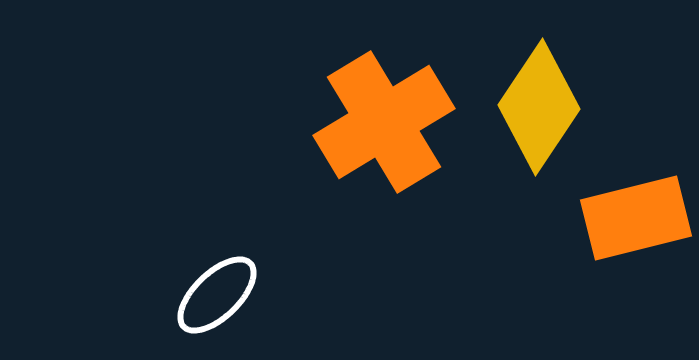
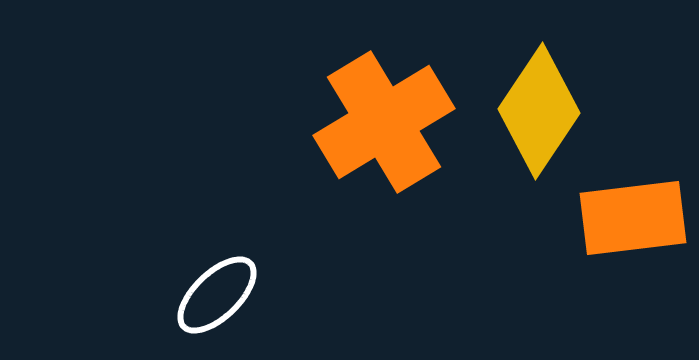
yellow diamond: moved 4 px down
orange rectangle: moved 3 px left; rotated 7 degrees clockwise
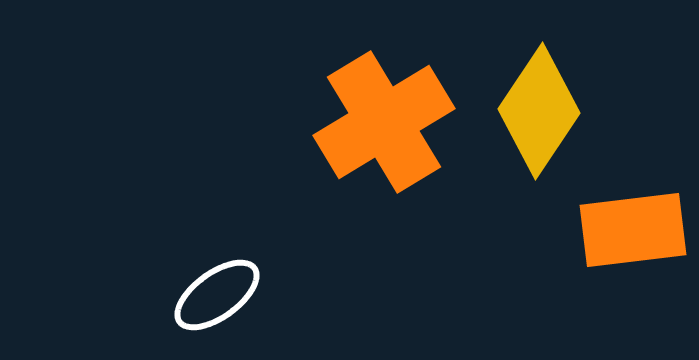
orange rectangle: moved 12 px down
white ellipse: rotated 8 degrees clockwise
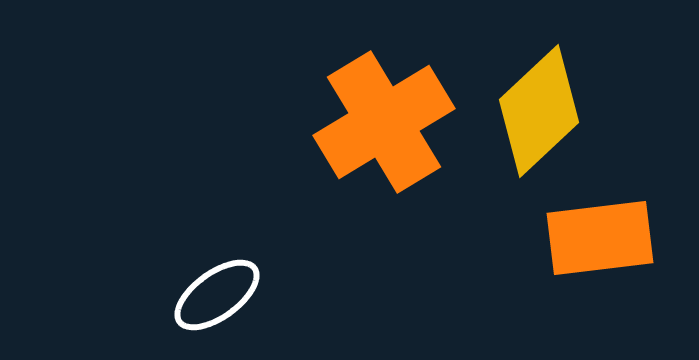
yellow diamond: rotated 13 degrees clockwise
orange rectangle: moved 33 px left, 8 px down
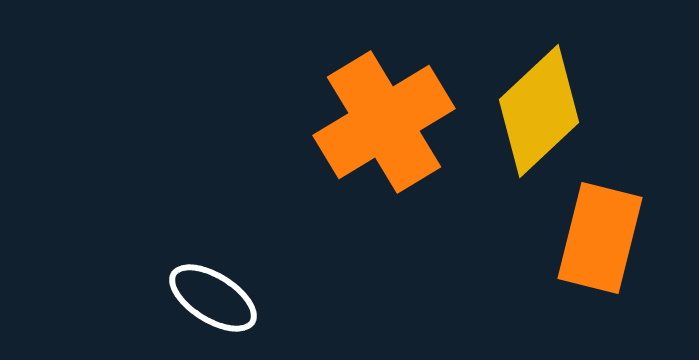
orange rectangle: rotated 69 degrees counterclockwise
white ellipse: moved 4 px left, 3 px down; rotated 68 degrees clockwise
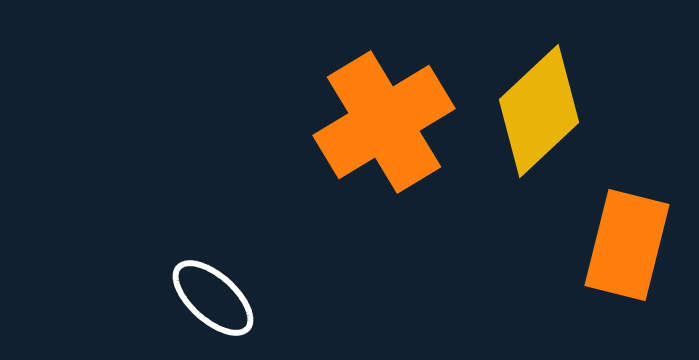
orange rectangle: moved 27 px right, 7 px down
white ellipse: rotated 10 degrees clockwise
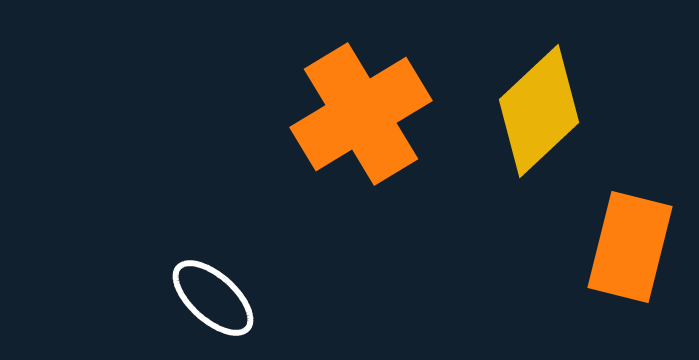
orange cross: moved 23 px left, 8 px up
orange rectangle: moved 3 px right, 2 px down
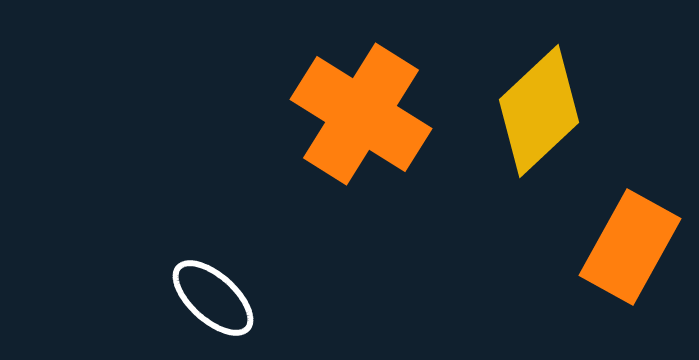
orange cross: rotated 27 degrees counterclockwise
orange rectangle: rotated 15 degrees clockwise
